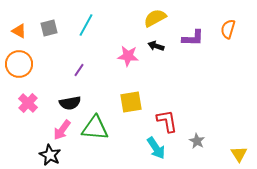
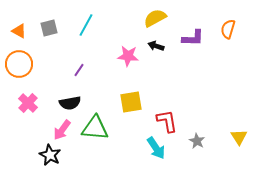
yellow triangle: moved 17 px up
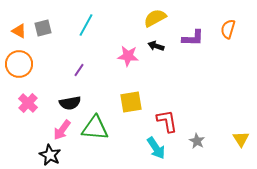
gray square: moved 6 px left
yellow triangle: moved 2 px right, 2 px down
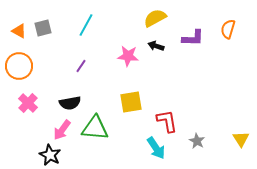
orange circle: moved 2 px down
purple line: moved 2 px right, 4 px up
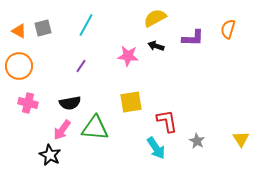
pink cross: rotated 30 degrees counterclockwise
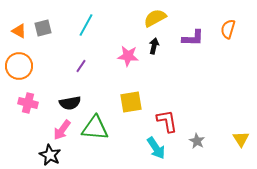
black arrow: moved 2 px left; rotated 84 degrees clockwise
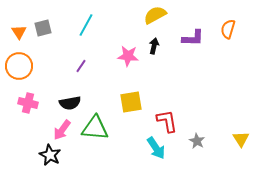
yellow semicircle: moved 3 px up
orange triangle: moved 1 px down; rotated 28 degrees clockwise
